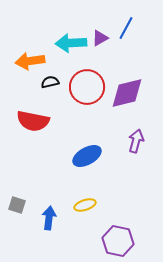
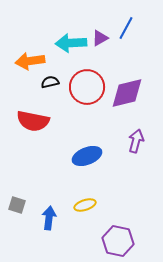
blue ellipse: rotated 8 degrees clockwise
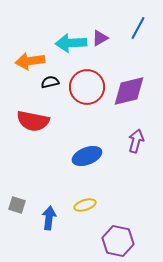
blue line: moved 12 px right
purple diamond: moved 2 px right, 2 px up
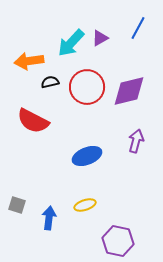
cyan arrow: rotated 44 degrees counterclockwise
orange arrow: moved 1 px left
red semicircle: rotated 16 degrees clockwise
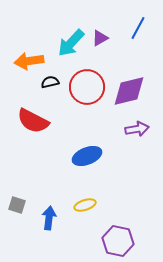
purple arrow: moved 1 px right, 12 px up; rotated 65 degrees clockwise
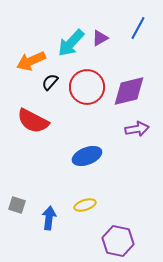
orange arrow: moved 2 px right; rotated 16 degrees counterclockwise
black semicircle: rotated 36 degrees counterclockwise
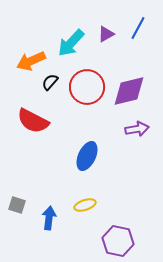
purple triangle: moved 6 px right, 4 px up
blue ellipse: rotated 44 degrees counterclockwise
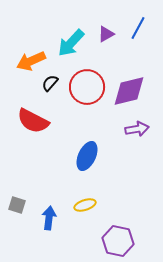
black semicircle: moved 1 px down
